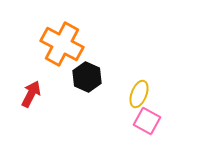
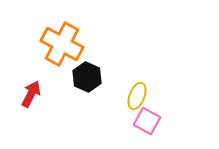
yellow ellipse: moved 2 px left, 2 px down
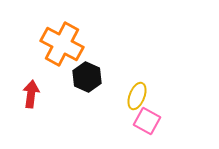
red arrow: rotated 20 degrees counterclockwise
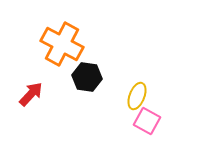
black hexagon: rotated 16 degrees counterclockwise
red arrow: rotated 36 degrees clockwise
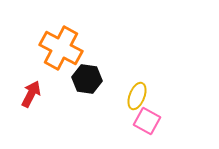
orange cross: moved 1 px left, 4 px down
black hexagon: moved 2 px down
red arrow: rotated 16 degrees counterclockwise
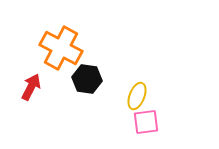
red arrow: moved 7 px up
pink square: moved 1 px left, 1 px down; rotated 36 degrees counterclockwise
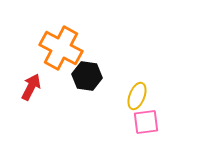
black hexagon: moved 3 px up
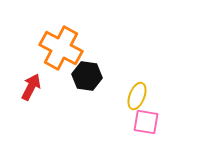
pink square: rotated 16 degrees clockwise
